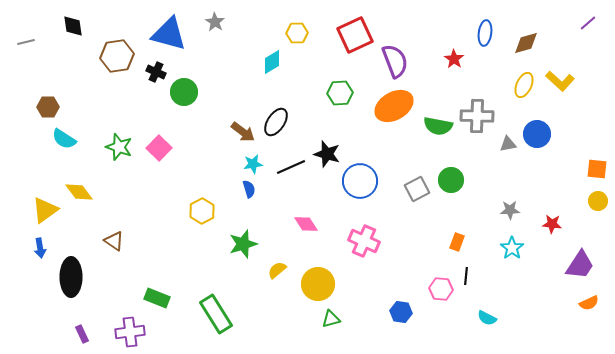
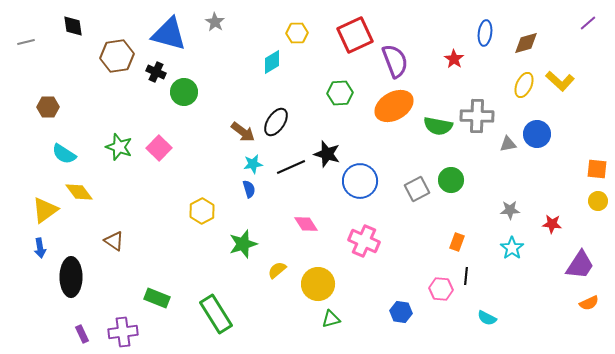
cyan semicircle at (64, 139): moved 15 px down
purple cross at (130, 332): moved 7 px left
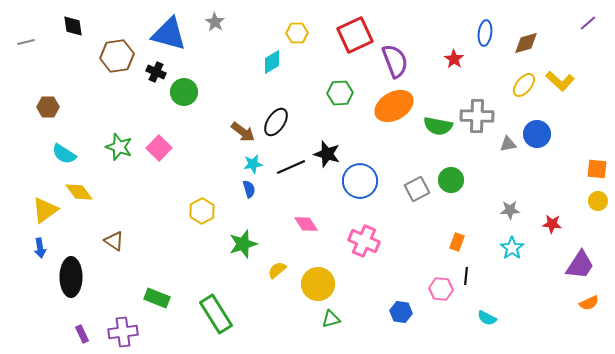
yellow ellipse at (524, 85): rotated 15 degrees clockwise
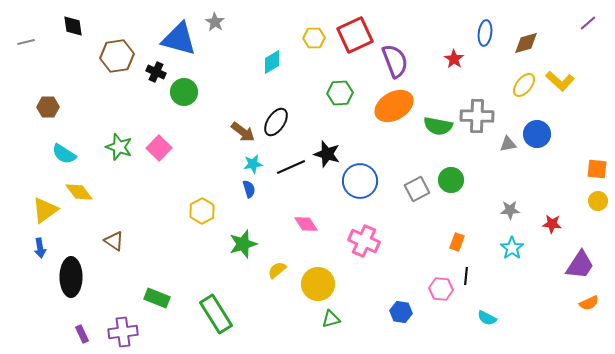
yellow hexagon at (297, 33): moved 17 px right, 5 px down
blue triangle at (169, 34): moved 10 px right, 5 px down
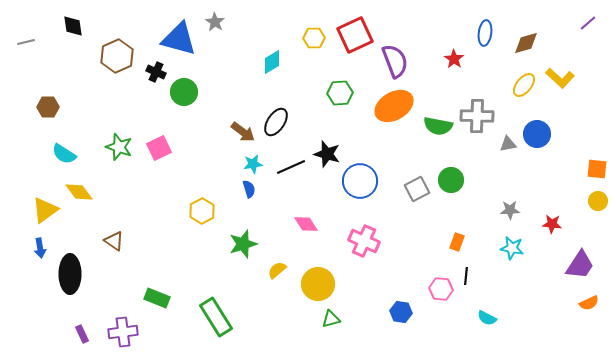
brown hexagon at (117, 56): rotated 16 degrees counterclockwise
yellow L-shape at (560, 81): moved 3 px up
pink square at (159, 148): rotated 20 degrees clockwise
cyan star at (512, 248): rotated 25 degrees counterclockwise
black ellipse at (71, 277): moved 1 px left, 3 px up
green rectangle at (216, 314): moved 3 px down
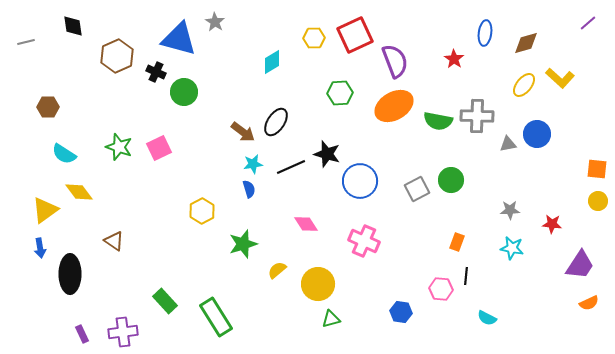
green semicircle at (438, 126): moved 5 px up
green rectangle at (157, 298): moved 8 px right, 3 px down; rotated 25 degrees clockwise
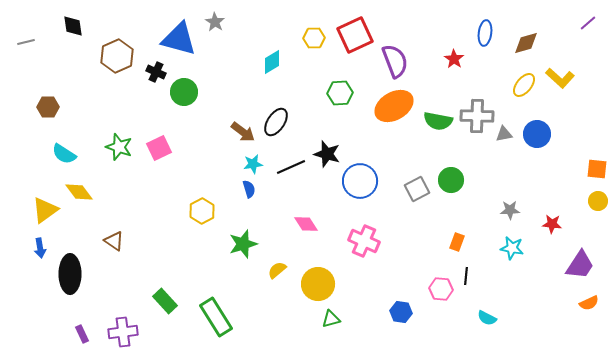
gray triangle at (508, 144): moved 4 px left, 10 px up
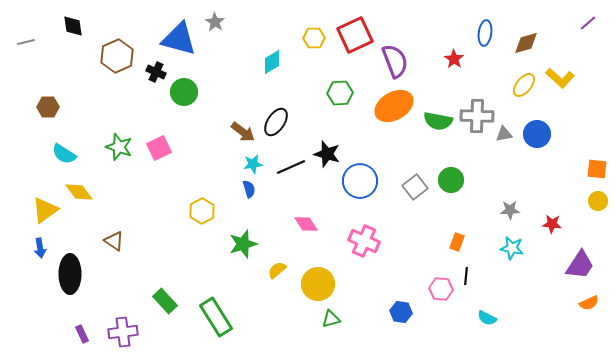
gray square at (417, 189): moved 2 px left, 2 px up; rotated 10 degrees counterclockwise
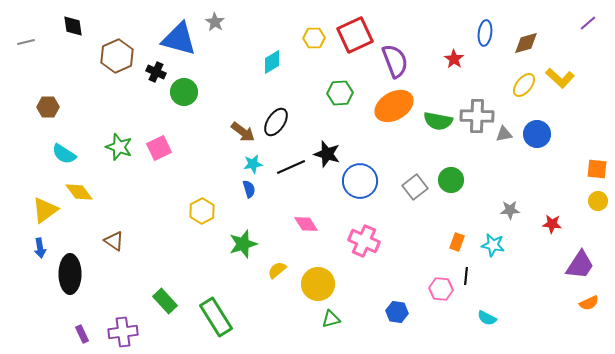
cyan star at (512, 248): moved 19 px left, 3 px up
blue hexagon at (401, 312): moved 4 px left
